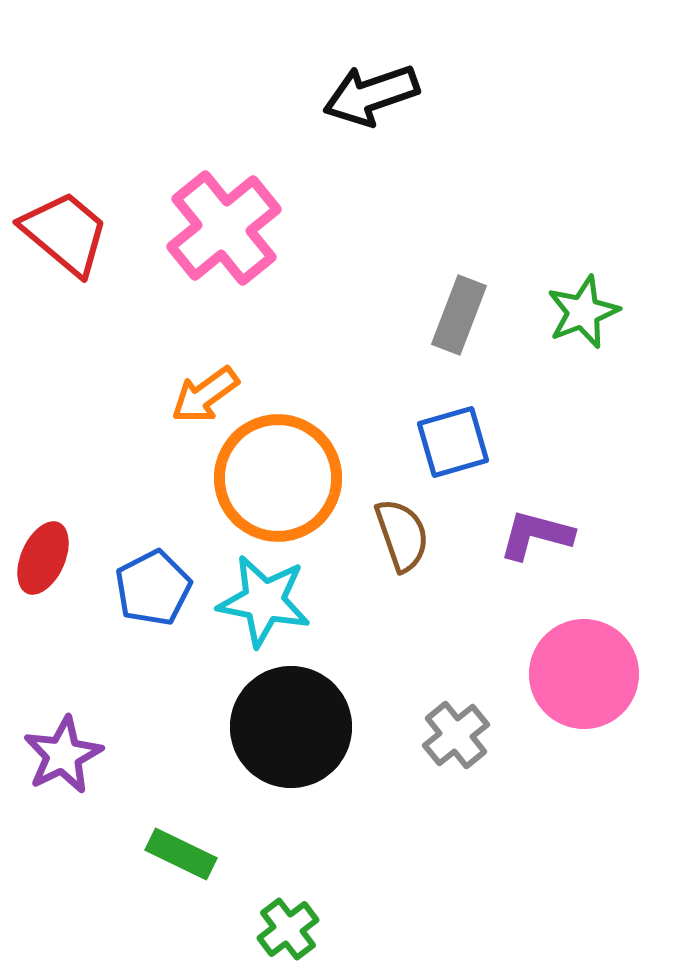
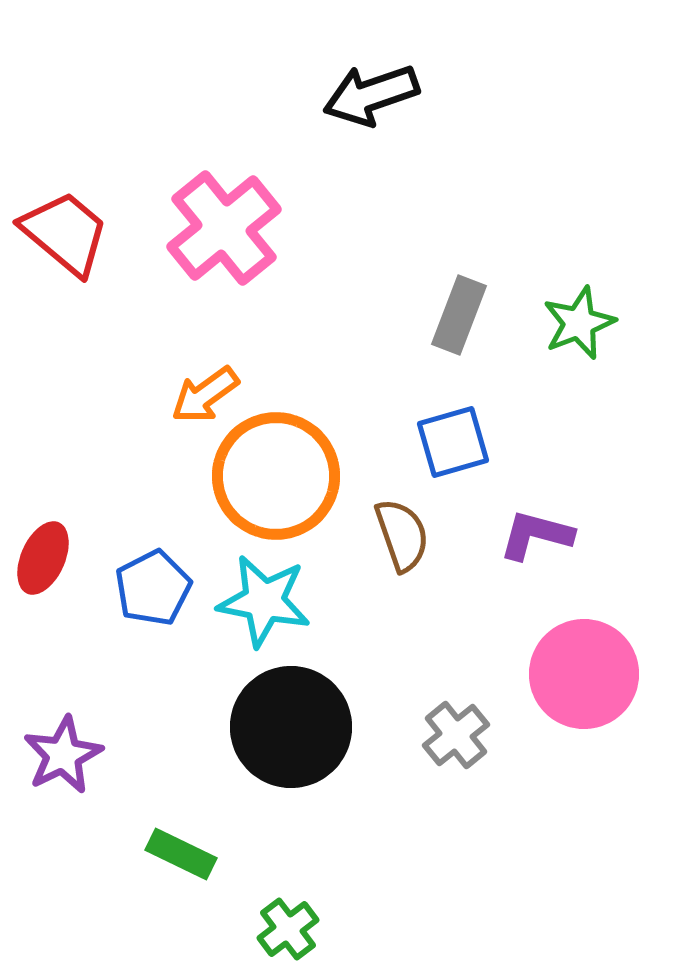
green star: moved 4 px left, 11 px down
orange circle: moved 2 px left, 2 px up
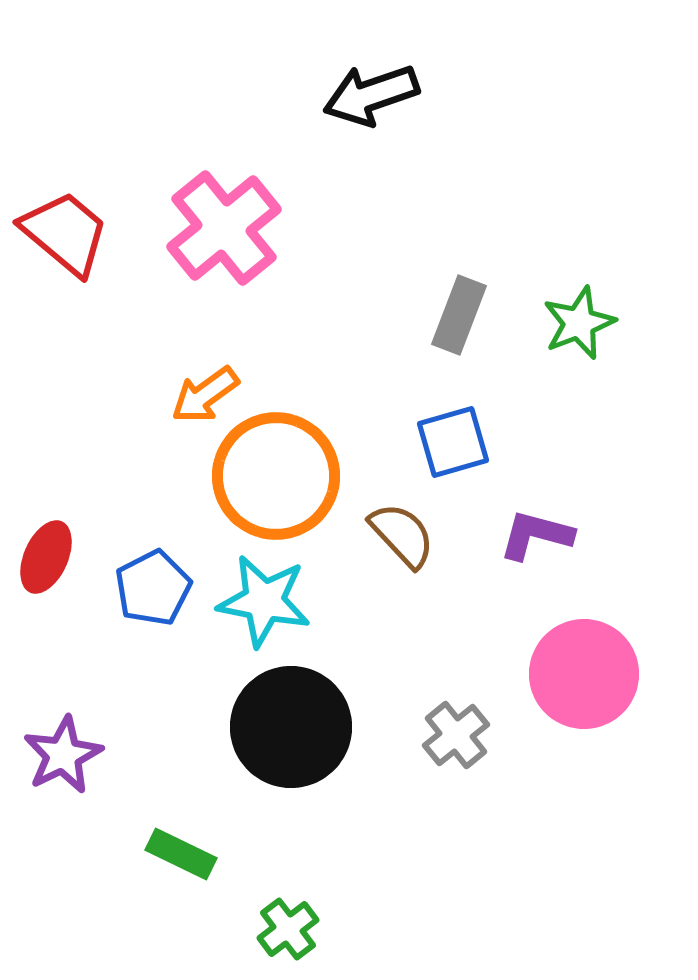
brown semicircle: rotated 24 degrees counterclockwise
red ellipse: moved 3 px right, 1 px up
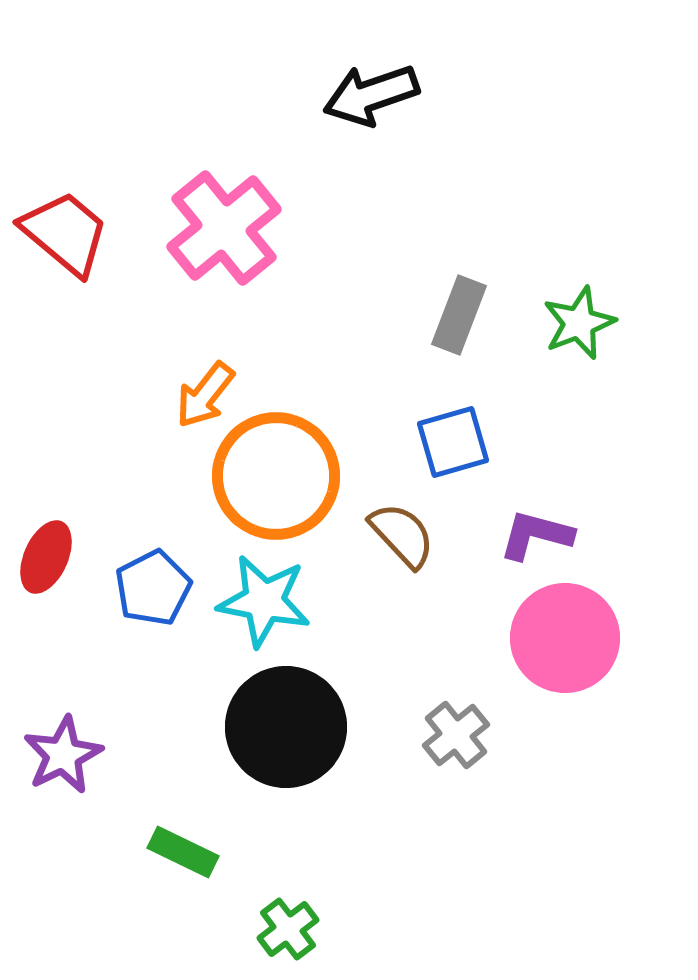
orange arrow: rotated 16 degrees counterclockwise
pink circle: moved 19 px left, 36 px up
black circle: moved 5 px left
green rectangle: moved 2 px right, 2 px up
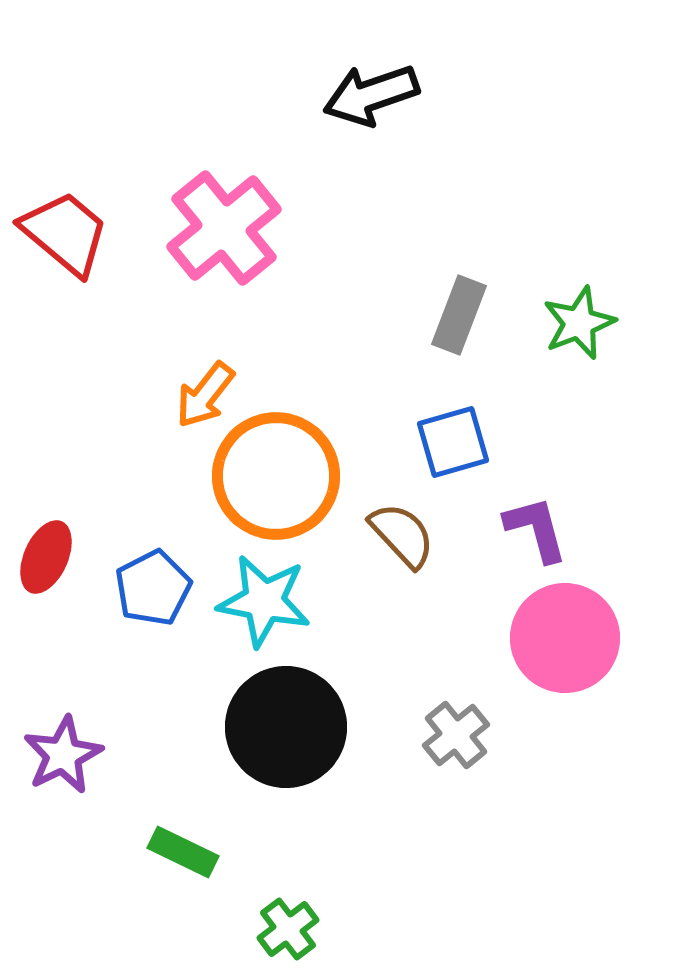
purple L-shape: moved 6 px up; rotated 60 degrees clockwise
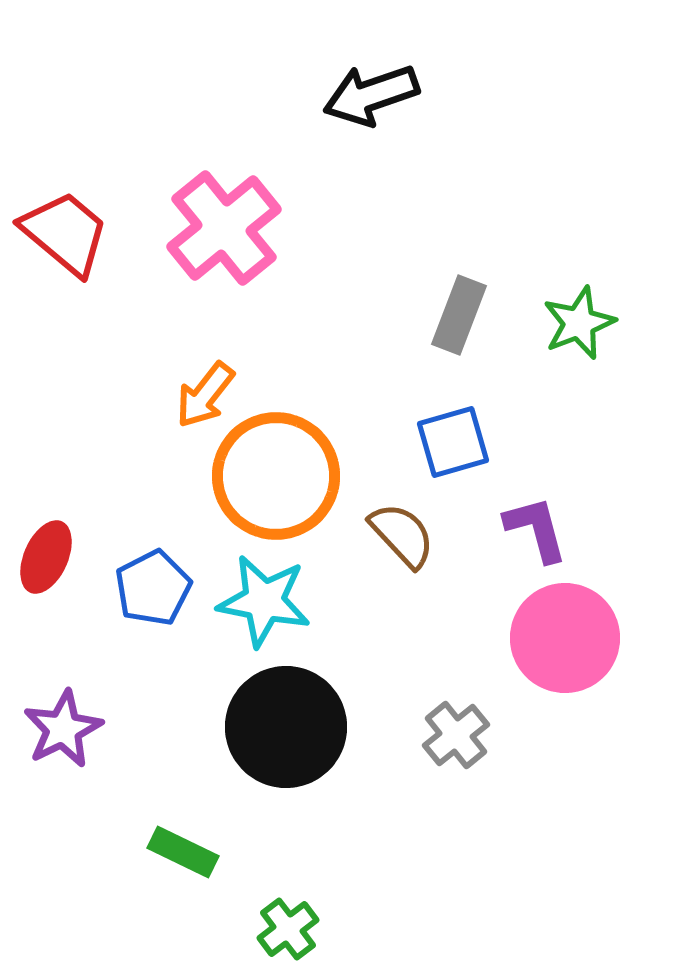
purple star: moved 26 px up
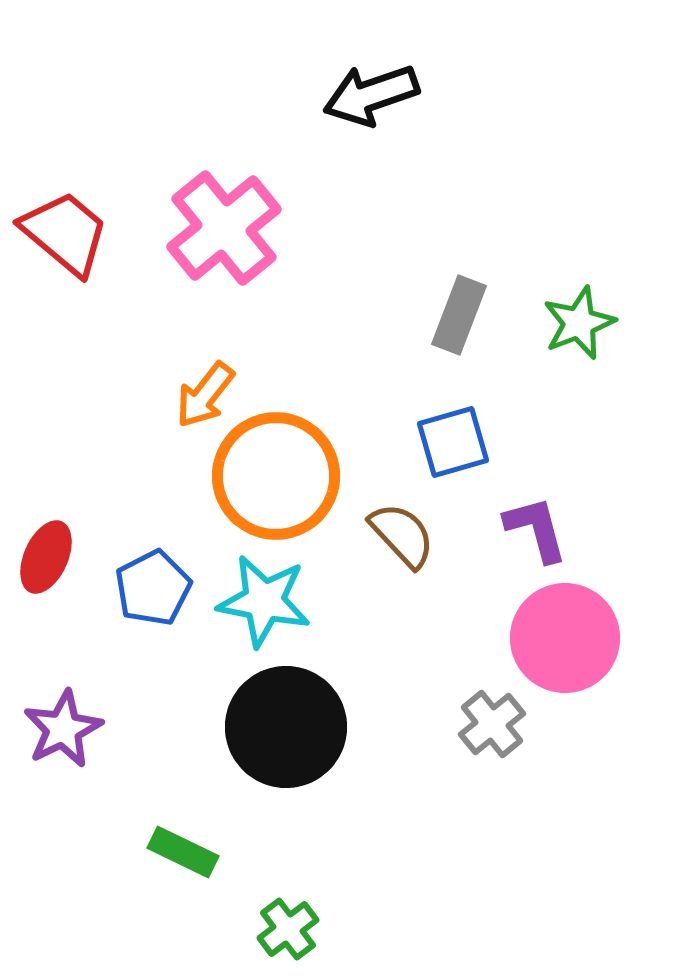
gray cross: moved 36 px right, 11 px up
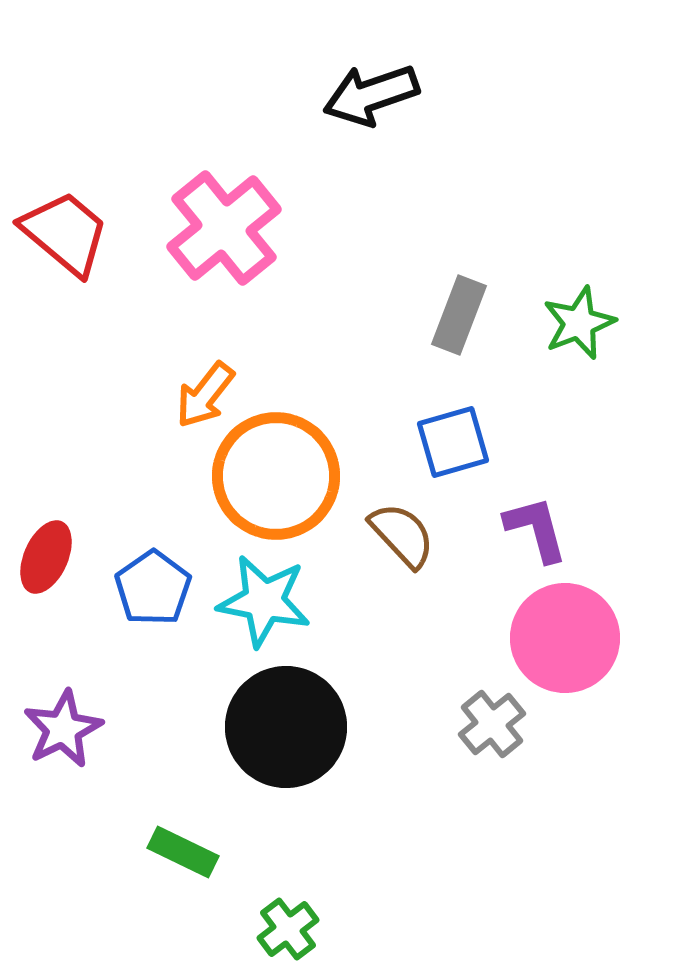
blue pentagon: rotated 8 degrees counterclockwise
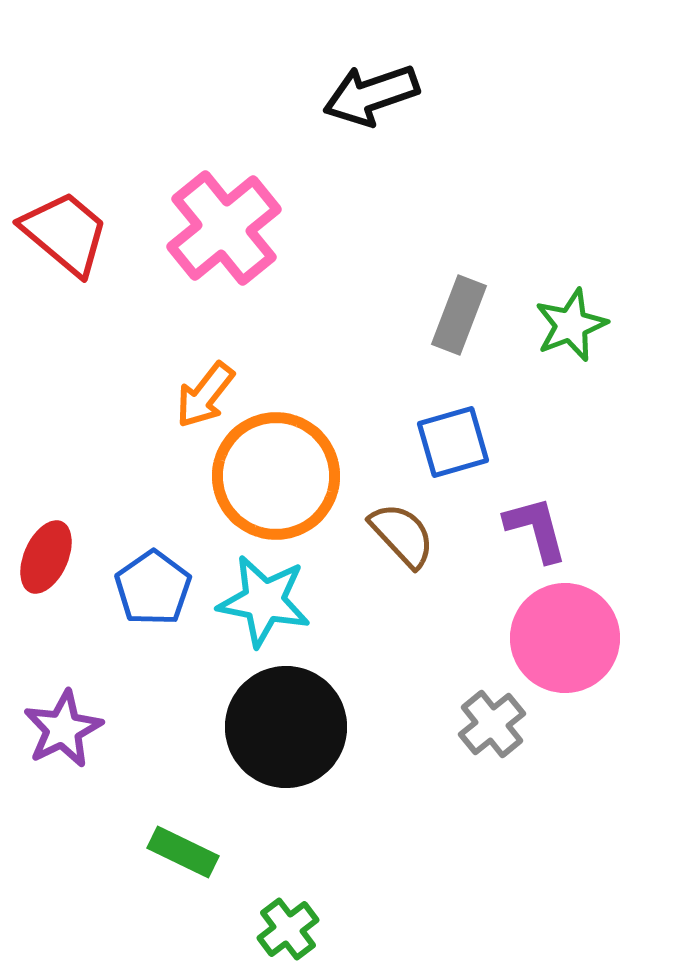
green star: moved 8 px left, 2 px down
